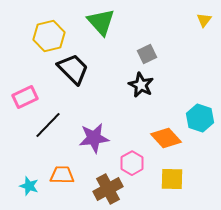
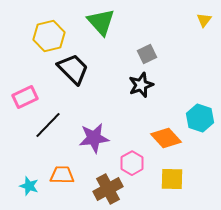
black star: rotated 25 degrees clockwise
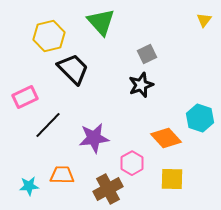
cyan star: rotated 24 degrees counterclockwise
